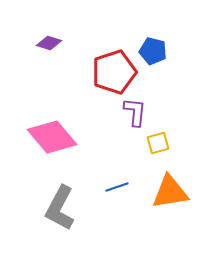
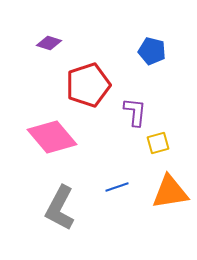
blue pentagon: moved 1 px left
red pentagon: moved 26 px left, 13 px down
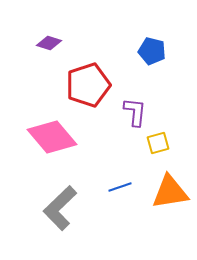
blue line: moved 3 px right
gray L-shape: rotated 18 degrees clockwise
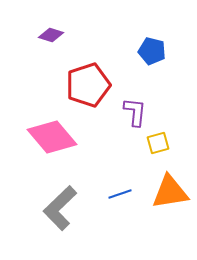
purple diamond: moved 2 px right, 8 px up
blue line: moved 7 px down
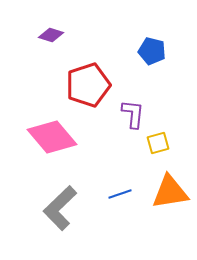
purple L-shape: moved 2 px left, 2 px down
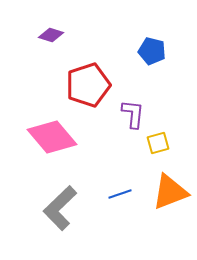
orange triangle: rotated 12 degrees counterclockwise
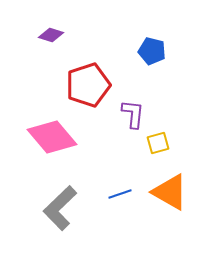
orange triangle: rotated 51 degrees clockwise
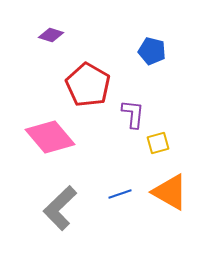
red pentagon: rotated 24 degrees counterclockwise
pink diamond: moved 2 px left
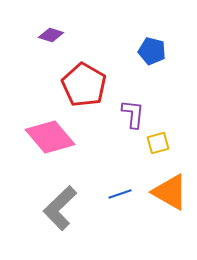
red pentagon: moved 4 px left
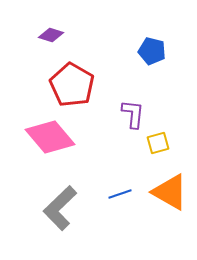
red pentagon: moved 12 px left
